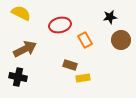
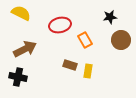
yellow rectangle: moved 5 px right, 7 px up; rotated 72 degrees counterclockwise
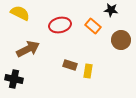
yellow semicircle: moved 1 px left
black star: moved 1 px right, 7 px up; rotated 16 degrees clockwise
orange rectangle: moved 8 px right, 14 px up; rotated 21 degrees counterclockwise
brown arrow: moved 3 px right
black cross: moved 4 px left, 2 px down
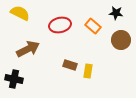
black star: moved 5 px right, 3 px down
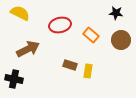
orange rectangle: moved 2 px left, 9 px down
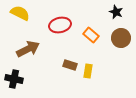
black star: moved 1 px up; rotated 16 degrees clockwise
brown circle: moved 2 px up
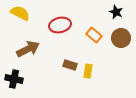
orange rectangle: moved 3 px right
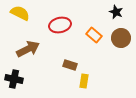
yellow rectangle: moved 4 px left, 10 px down
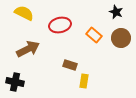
yellow semicircle: moved 4 px right
black cross: moved 1 px right, 3 px down
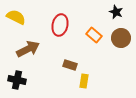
yellow semicircle: moved 8 px left, 4 px down
red ellipse: rotated 65 degrees counterclockwise
black cross: moved 2 px right, 2 px up
